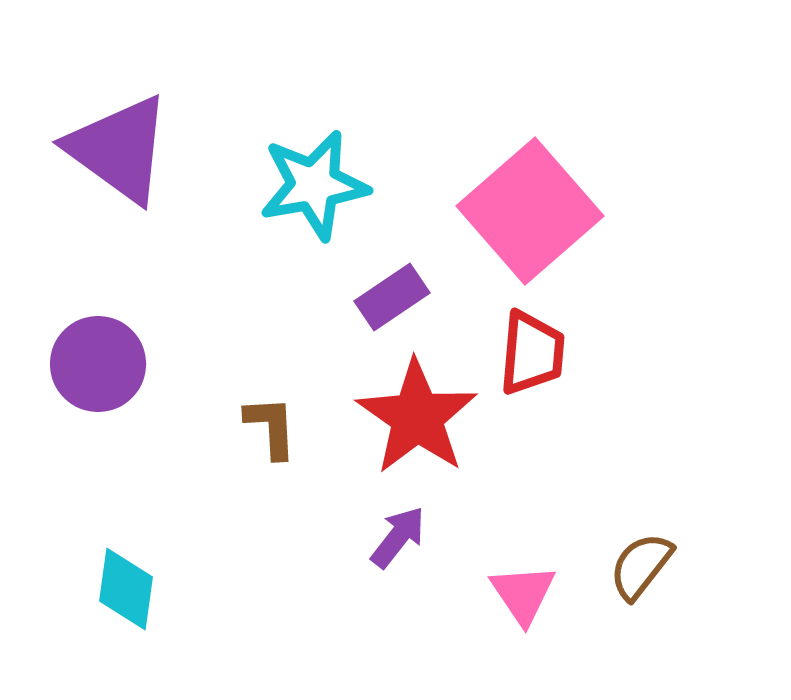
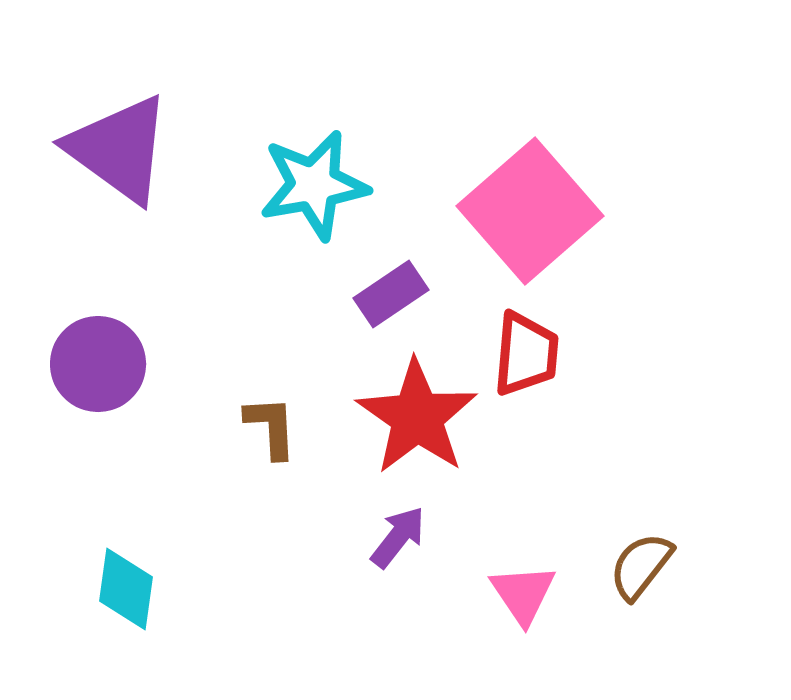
purple rectangle: moved 1 px left, 3 px up
red trapezoid: moved 6 px left, 1 px down
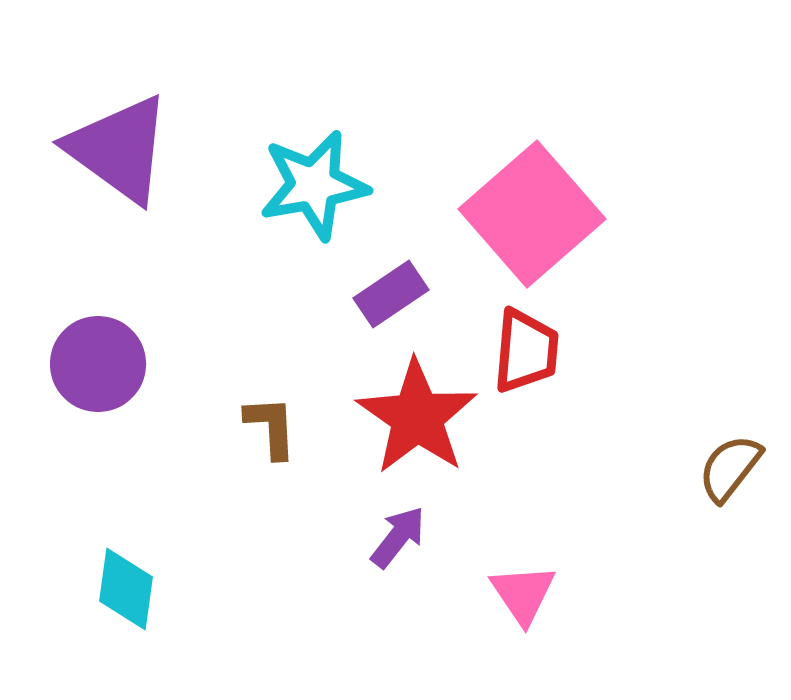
pink square: moved 2 px right, 3 px down
red trapezoid: moved 3 px up
brown semicircle: moved 89 px right, 98 px up
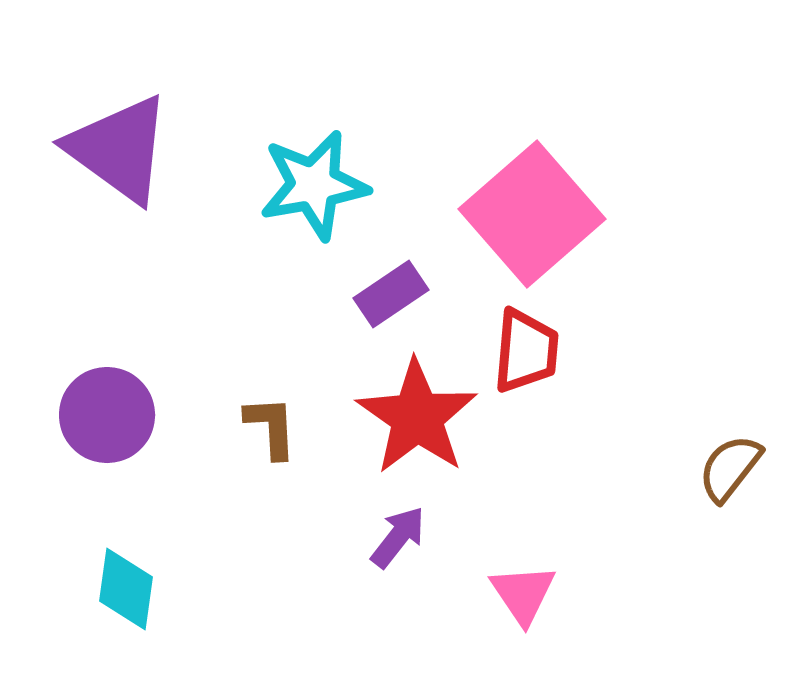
purple circle: moved 9 px right, 51 px down
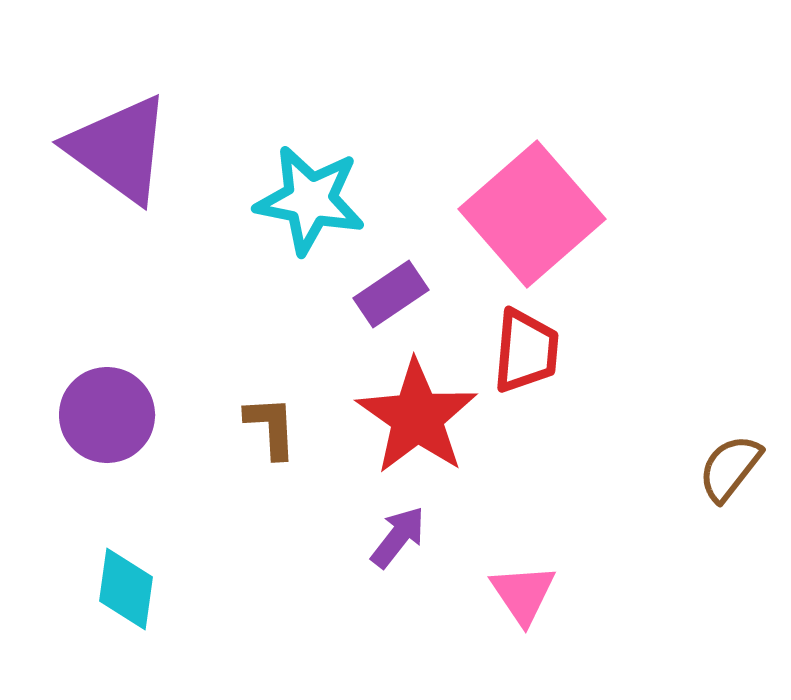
cyan star: moved 4 px left, 15 px down; rotated 21 degrees clockwise
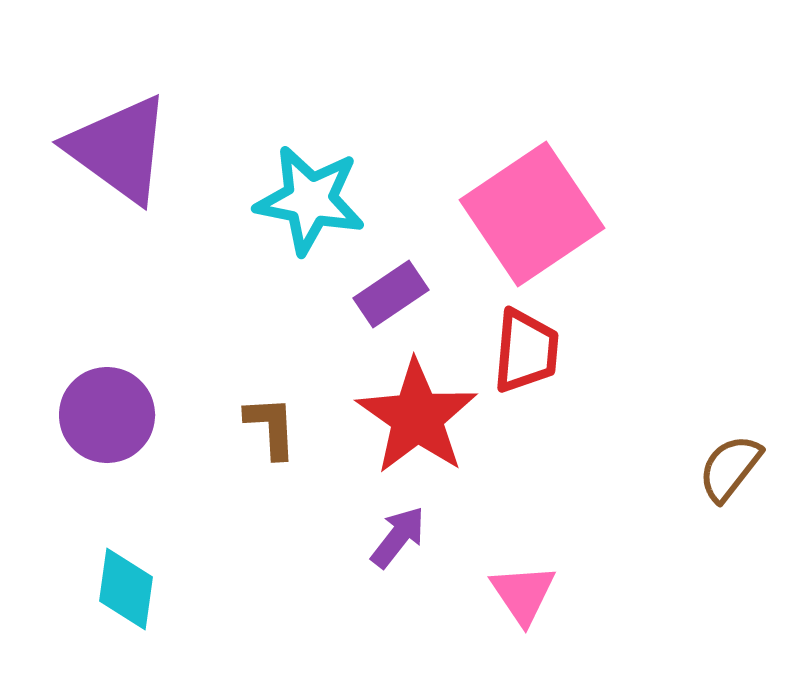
pink square: rotated 7 degrees clockwise
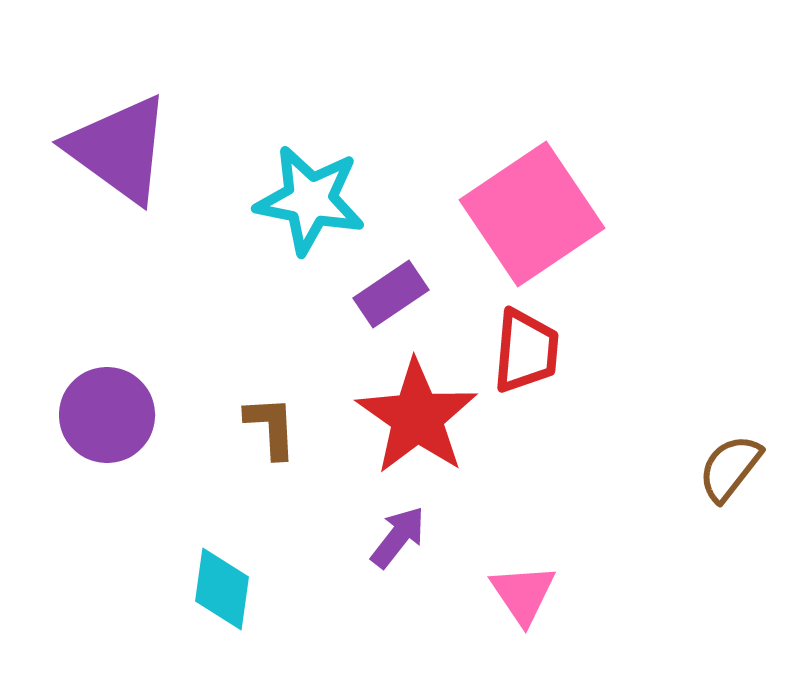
cyan diamond: moved 96 px right
